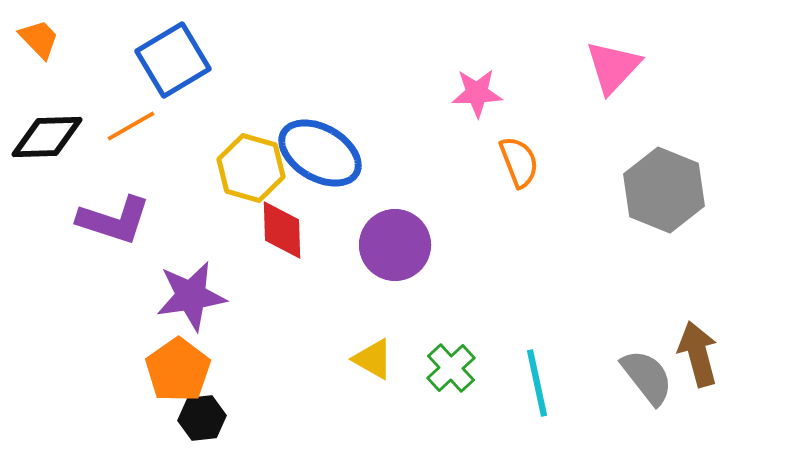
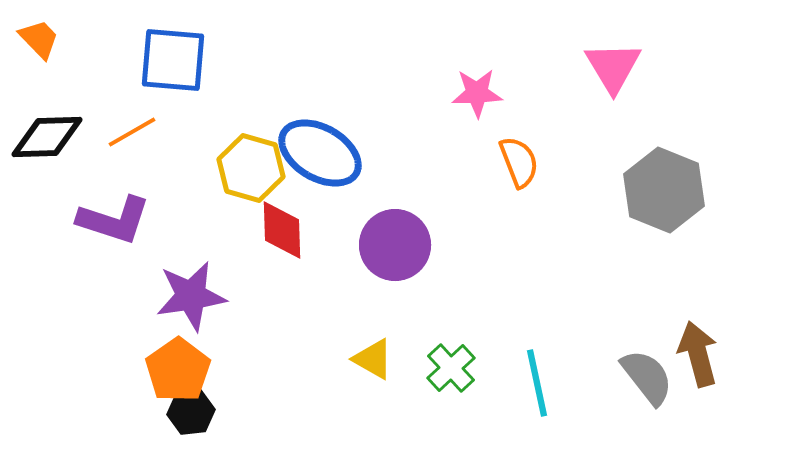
blue square: rotated 36 degrees clockwise
pink triangle: rotated 14 degrees counterclockwise
orange line: moved 1 px right, 6 px down
black hexagon: moved 11 px left, 6 px up
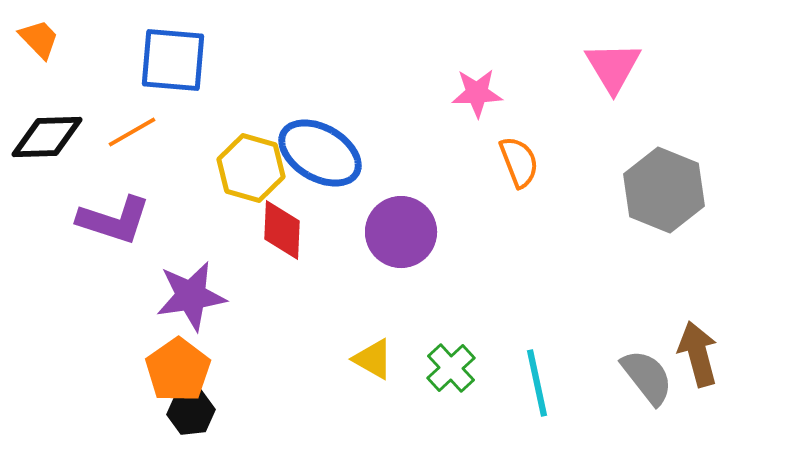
red diamond: rotated 4 degrees clockwise
purple circle: moved 6 px right, 13 px up
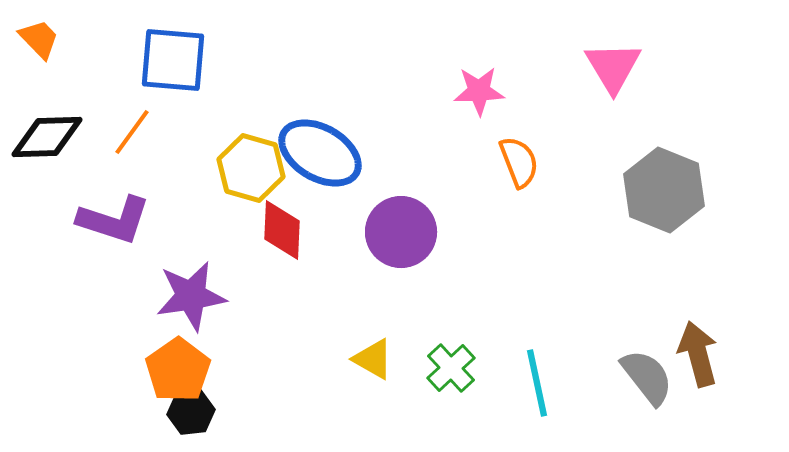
pink star: moved 2 px right, 2 px up
orange line: rotated 24 degrees counterclockwise
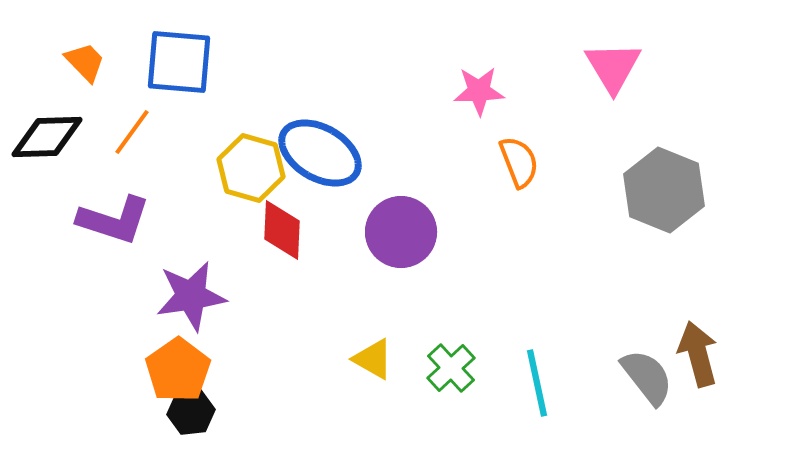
orange trapezoid: moved 46 px right, 23 px down
blue square: moved 6 px right, 2 px down
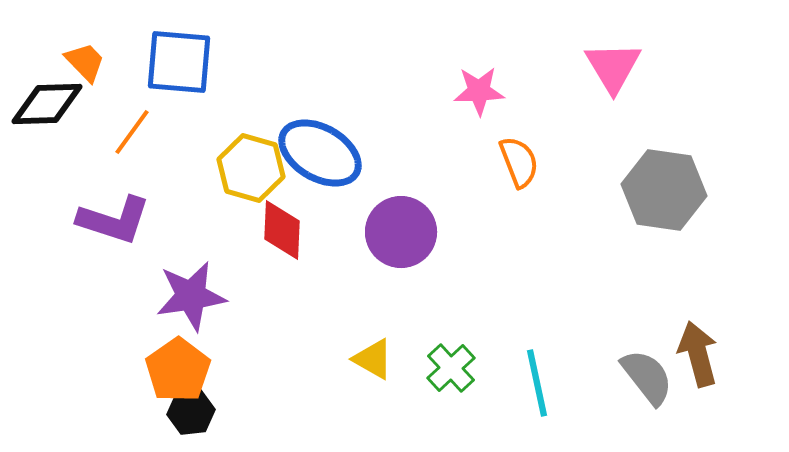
black diamond: moved 33 px up
gray hexagon: rotated 14 degrees counterclockwise
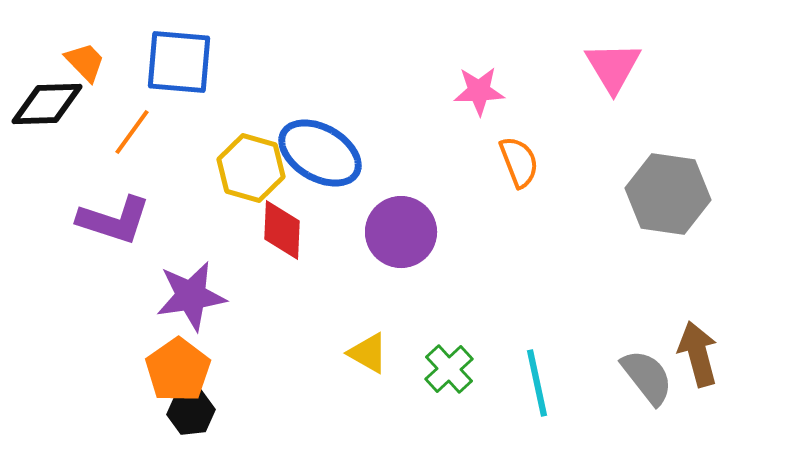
gray hexagon: moved 4 px right, 4 px down
yellow triangle: moved 5 px left, 6 px up
green cross: moved 2 px left, 1 px down
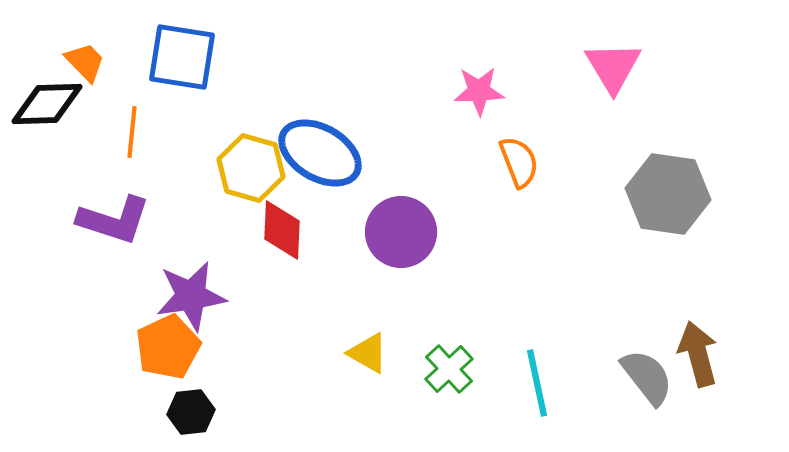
blue square: moved 3 px right, 5 px up; rotated 4 degrees clockwise
orange line: rotated 30 degrees counterclockwise
orange pentagon: moved 10 px left, 23 px up; rotated 10 degrees clockwise
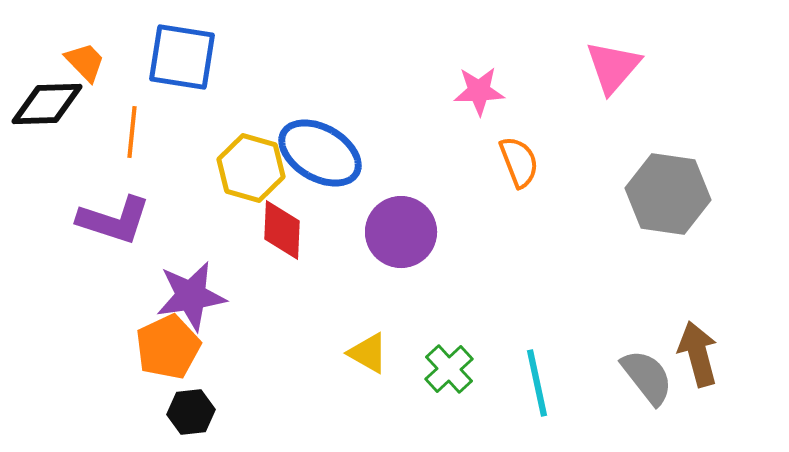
pink triangle: rotated 12 degrees clockwise
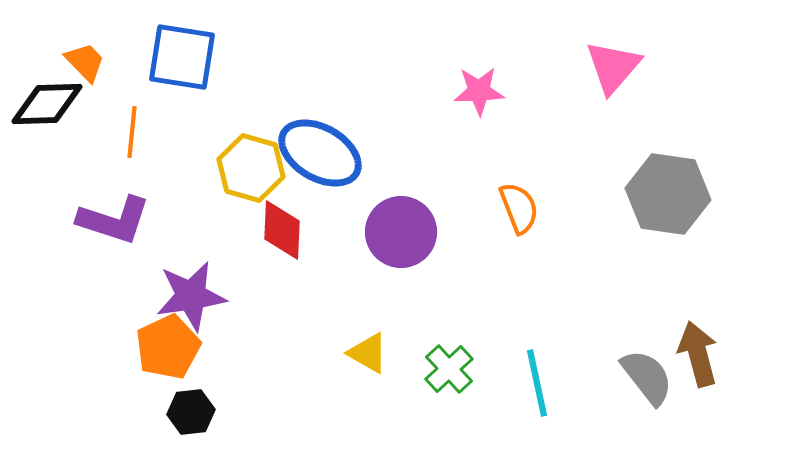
orange semicircle: moved 46 px down
